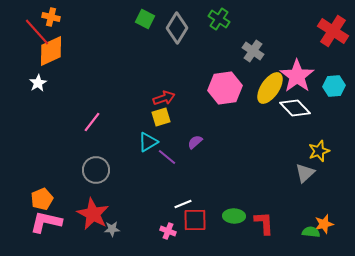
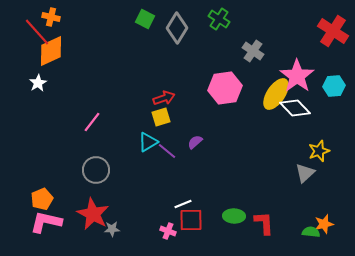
yellow ellipse: moved 6 px right, 6 px down
purple line: moved 6 px up
red square: moved 4 px left
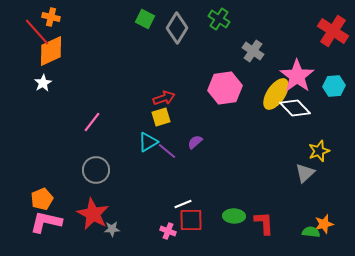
white star: moved 5 px right
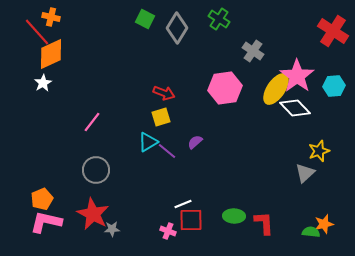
orange diamond: moved 3 px down
yellow ellipse: moved 5 px up
red arrow: moved 5 px up; rotated 40 degrees clockwise
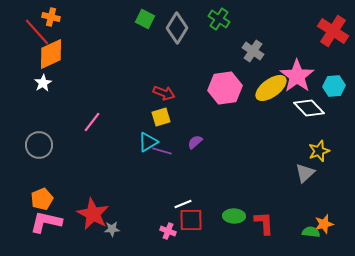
yellow ellipse: moved 5 px left, 1 px up; rotated 20 degrees clockwise
white diamond: moved 14 px right
purple line: moved 5 px left; rotated 24 degrees counterclockwise
gray circle: moved 57 px left, 25 px up
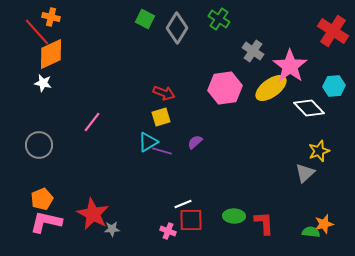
pink star: moved 7 px left, 10 px up
white star: rotated 30 degrees counterclockwise
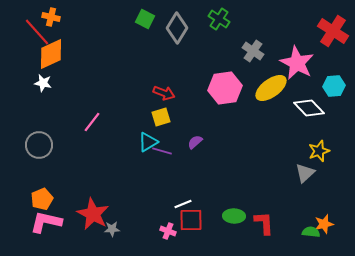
pink star: moved 7 px right, 3 px up; rotated 8 degrees counterclockwise
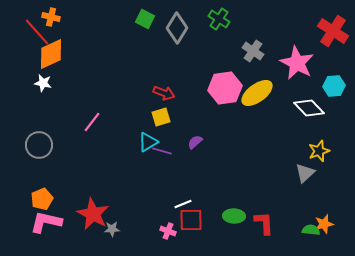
yellow ellipse: moved 14 px left, 5 px down
green semicircle: moved 2 px up
